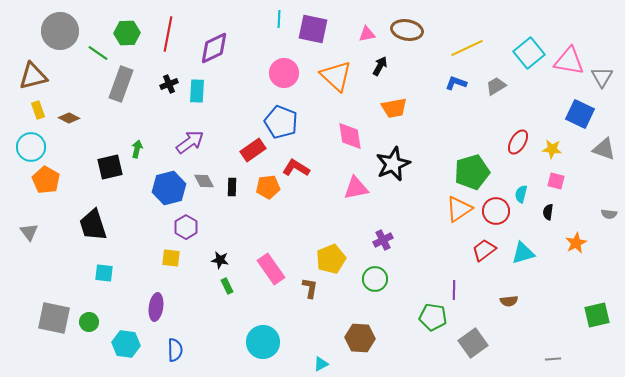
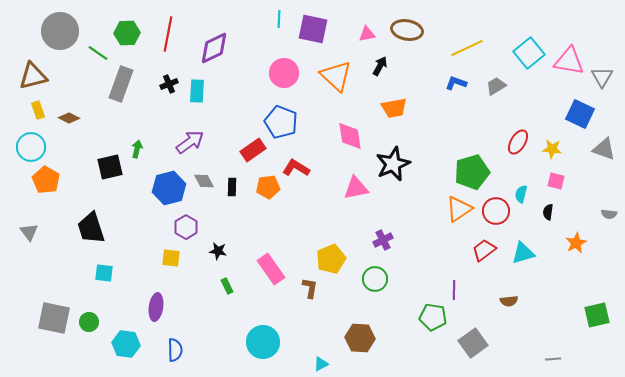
black trapezoid at (93, 225): moved 2 px left, 3 px down
black star at (220, 260): moved 2 px left, 9 px up
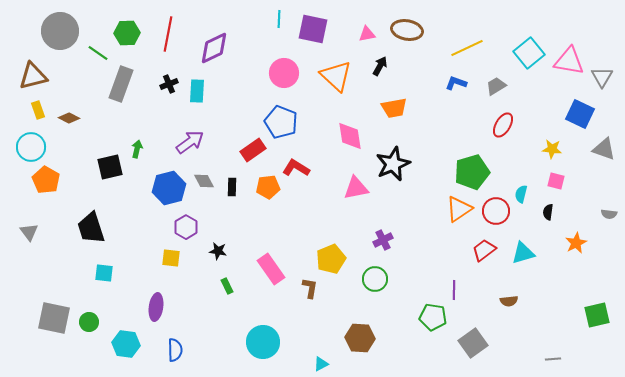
red ellipse at (518, 142): moved 15 px left, 17 px up
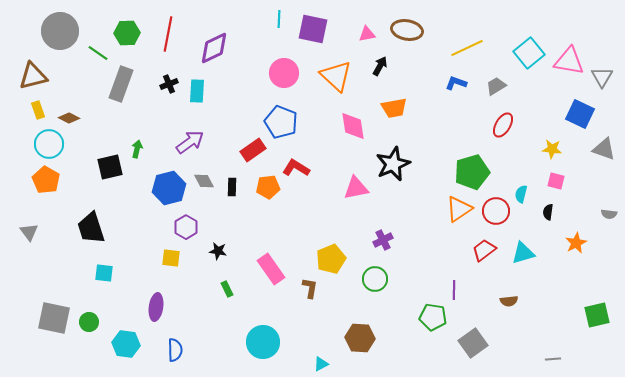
pink diamond at (350, 136): moved 3 px right, 10 px up
cyan circle at (31, 147): moved 18 px right, 3 px up
green rectangle at (227, 286): moved 3 px down
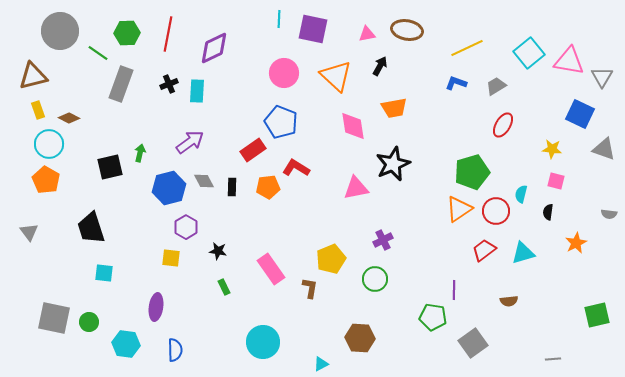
green arrow at (137, 149): moved 3 px right, 4 px down
green rectangle at (227, 289): moved 3 px left, 2 px up
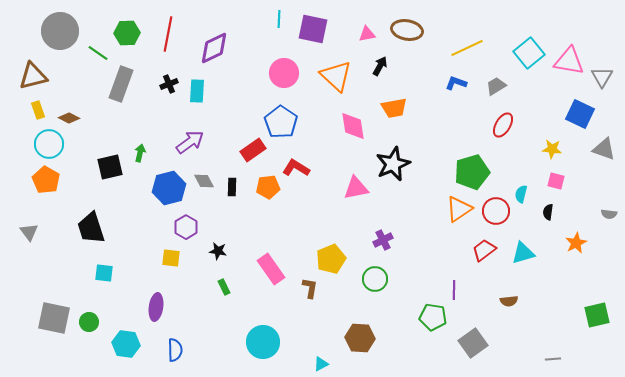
blue pentagon at (281, 122): rotated 12 degrees clockwise
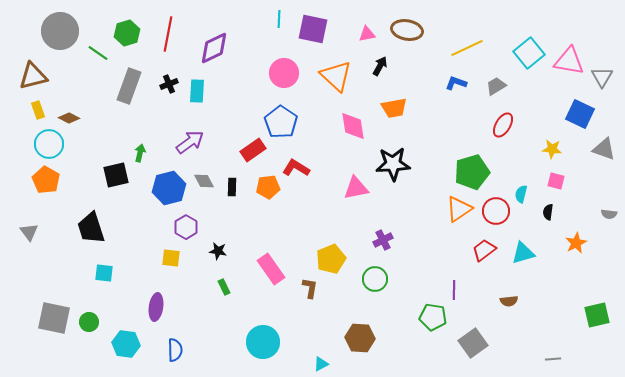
green hexagon at (127, 33): rotated 15 degrees counterclockwise
gray rectangle at (121, 84): moved 8 px right, 2 px down
black star at (393, 164): rotated 20 degrees clockwise
black square at (110, 167): moved 6 px right, 8 px down
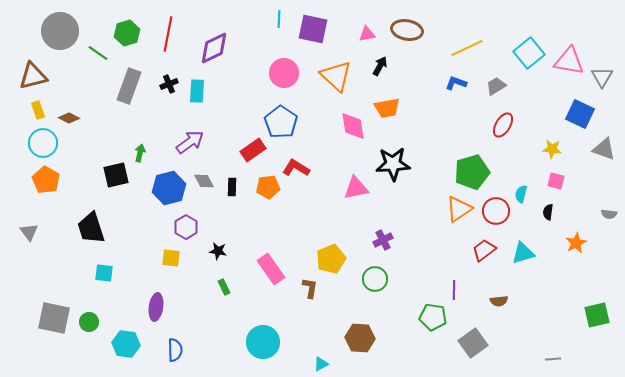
orange trapezoid at (394, 108): moved 7 px left
cyan circle at (49, 144): moved 6 px left, 1 px up
brown semicircle at (509, 301): moved 10 px left
